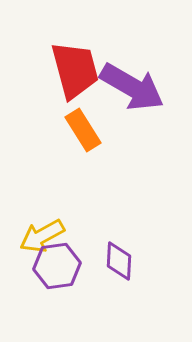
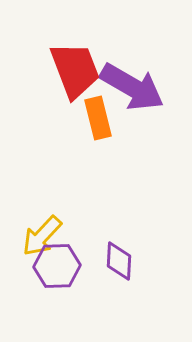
red trapezoid: rotated 6 degrees counterclockwise
orange rectangle: moved 15 px right, 12 px up; rotated 18 degrees clockwise
yellow arrow: rotated 18 degrees counterclockwise
purple hexagon: rotated 6 degrees clockwise
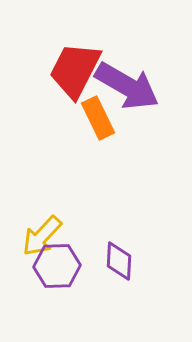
red trapezoid: rotated 132 degrees counterclockwise
purple arrow: moved 5 px left, 1 px up
orange rectangle: rotated 12 degrees counterclockwise
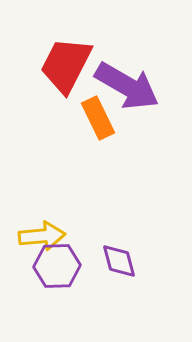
red trapezoid: moved 9 px left, 5 px up
yellow arrow: rotated 138 degrees counterclockwise
purple diamond: rotated 18 degrees counterclockwise
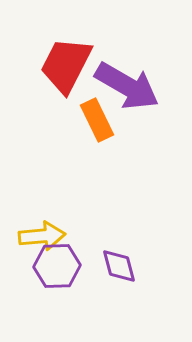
orange rectangle: moved 1 px left, 2 px down
purple diamond: moved 5 px down
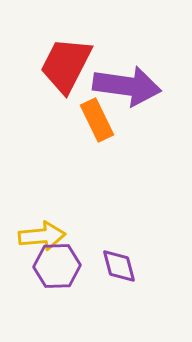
purple arrow: rotated 22 degrees counterclockwise
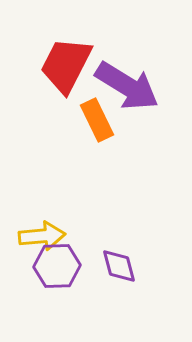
purple arrow: rotated 24 degrees clockwise
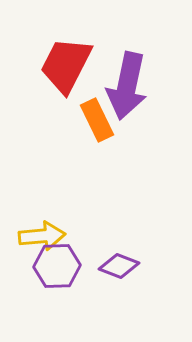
purple arrow: rotated 70 degrees clockwise
purple diamond: rotated 54 degrees counterclockwise
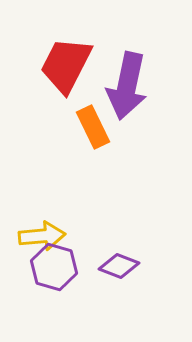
orange rectangle: moved 4 px left, 7 px down
purple hexagon: moved 3 px left, 1 px down; rotated 18 degrees clockwise
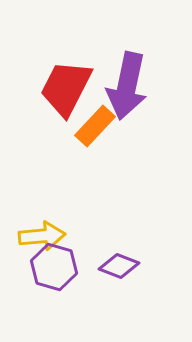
red trapezoid: moved 23 px down
orange rectangle: moved 2 px right, 1 px up; rotated 69 degrees clockwise
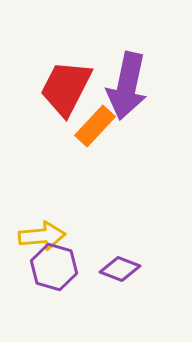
purple diamond: moved 1 px right, 3 px down
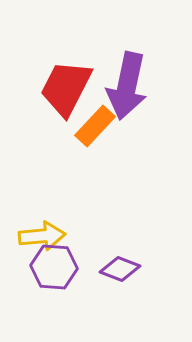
purple hexagon: rotated 12 degrees counterclockwise
